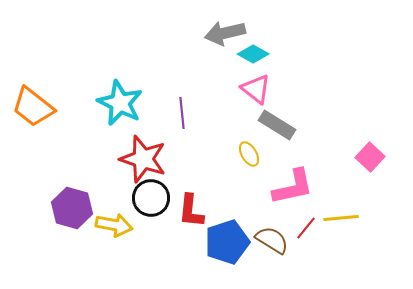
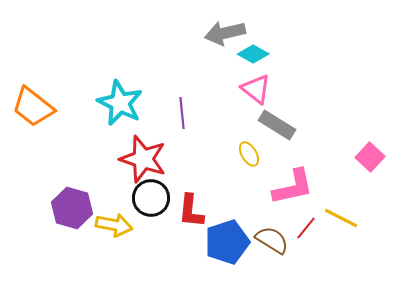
yellow line: rotated 32 degrees clockwise
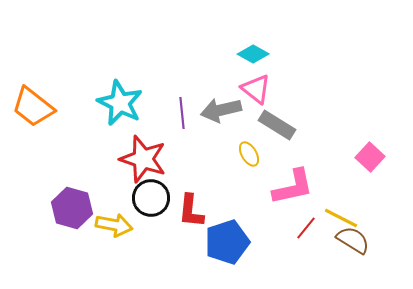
gray arrow: moved 4 px left, 77 px down
brown semicircle: moved 81 px right
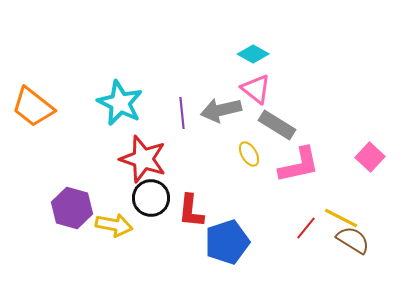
pink L-shape: moved 6 px right, 22 px up
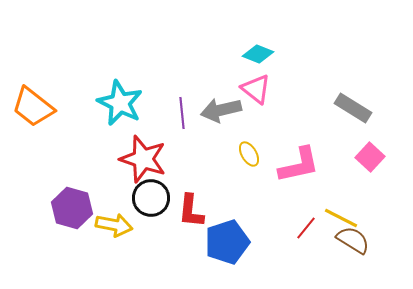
cyan diamond: moved 5 px right; rotated 8 degrees counterclockwise
gray rectangle: moved 76 px right, 17 px up
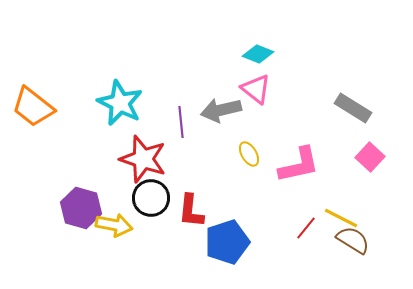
purple line: moved 1 px left, 9 px down
purple hexagon: moved 9 px right
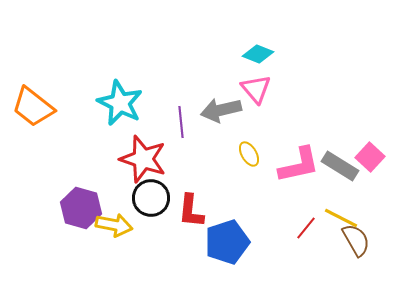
pink triangle: rotated 12 degrees clockwise
gray rectangle: moved 13 px left, 58 px down
brown semicircle: moved 3 px right; rotated 28 degrees clockwise
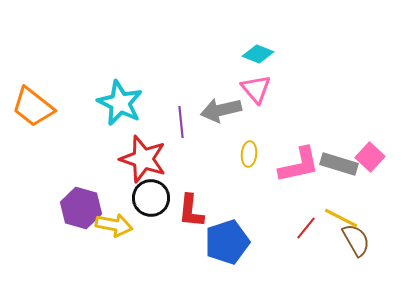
yellow ellipse: rotated 35 degrees clockwise
gray rectangle: moved 1 px left, 2 px up; rotated 15 degrees counterclockwise
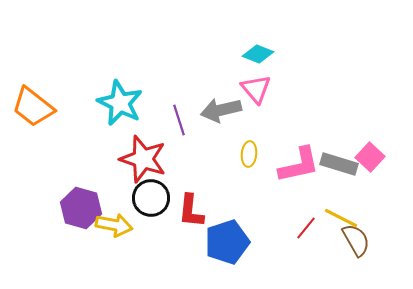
purple line: moved 2 px left, 2 px up; rotated 12 degrees counterclockwise
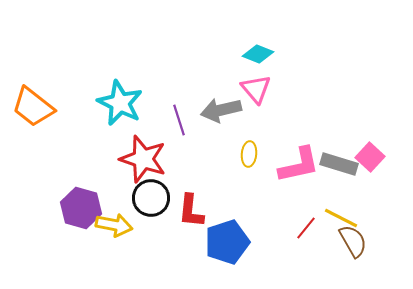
brown semicircle: moved 3 px left, 1 px down
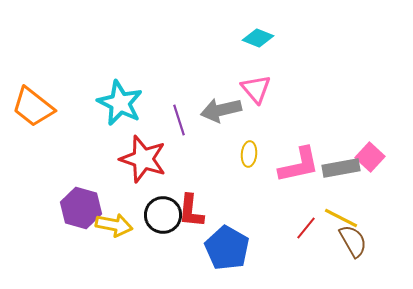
cyan diamond: moved 16 px up
gray rectangle: moved 2 px right, 4 px down; rotated 27 degrees counterclockwise
black circle: moved 12 px right, 17 px down
blue pentagon: moved 6 px down; rotated 24 degrees counterclockwise
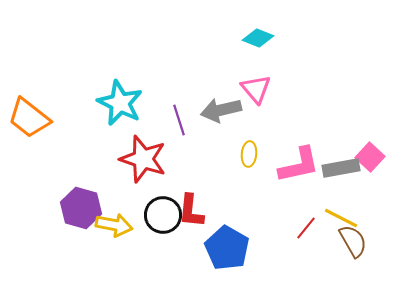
orange trapezoid: moved 4 px left, 11 px down
